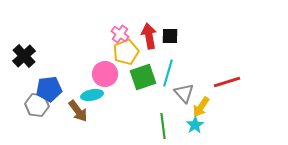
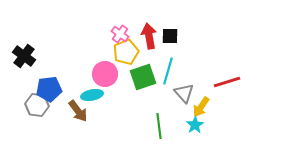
black cross: rotated 10 degrees counterclockwise
cyan line: moved 2 px up
green line: moved 4 px left
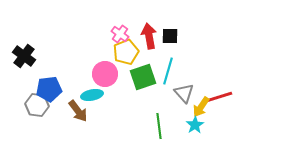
red line: moved 8 px left, 15 px down
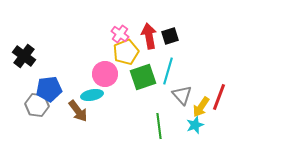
black square: rotated 18 degrees counterclockwise
gray triangle: moved 2 px left, 2 px down
red line: rotated 52 degrees counterclockwise
cyan star: rotated 12 degrees clockwise
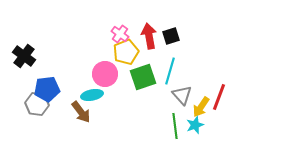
black square: moved 1 px right
cyan line: moved 2 px right
blue pentagon: moved 2 px left
gray hexagon: moved 1 px up
brown arrow: moved 3 px right, 1 px down
green line: moved 16 px right
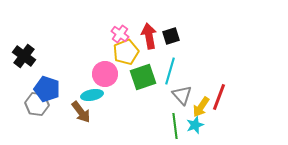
blue pentagon: rotated 25 degrees clockwise
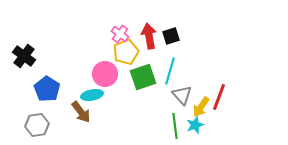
blue pentagon: rotated 15 degrees clockwise
gray hexagon: moved 21 px down; rotated 15 degrees counterclockwise
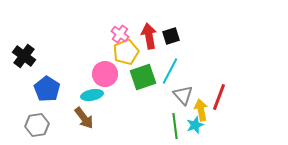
cyan line: rotated 12 degrees clockwise
gray triangle: moved 1 px right
yellow arrow: moved 3 px down; rotated 135 degrees clockwise
brown arrow: moved 3 px right, 6 px down
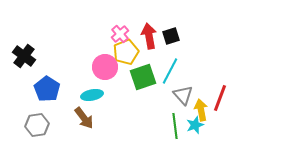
pink cross: rotated 12 degrees clockwise
pink circle: moved 7 px up
red line: moved 1 px right, 1 px down
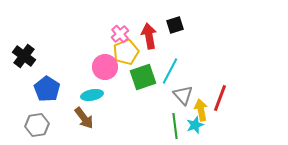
black square: moved 4 px right, 11 px up
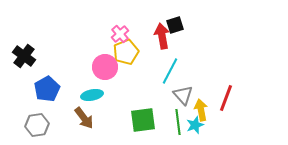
red arrow: moved 13 px right
green square: moved 43 px down; rotated 12 degrees clockwise
blue pentagon: rotated 10 degrees clockwise
red line: moved 6 px right
green line: moved 3 px right, 4 px up
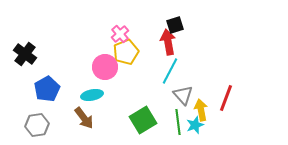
red arrow: moved 6 px right, 6 px down
black cross: moved 1 px right, 2 px up
green square: rotated 24 degrees counterclockwise
